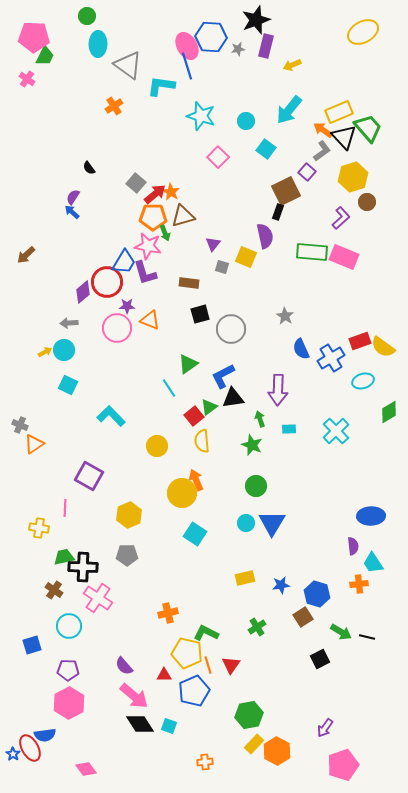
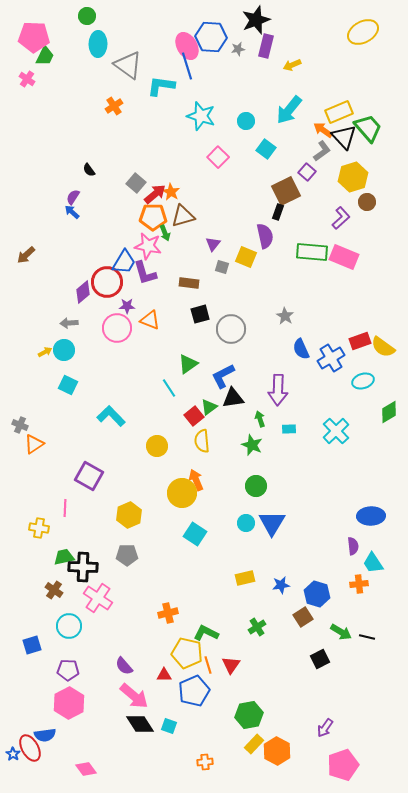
black semicircle at (89, 168): moved 2 px down
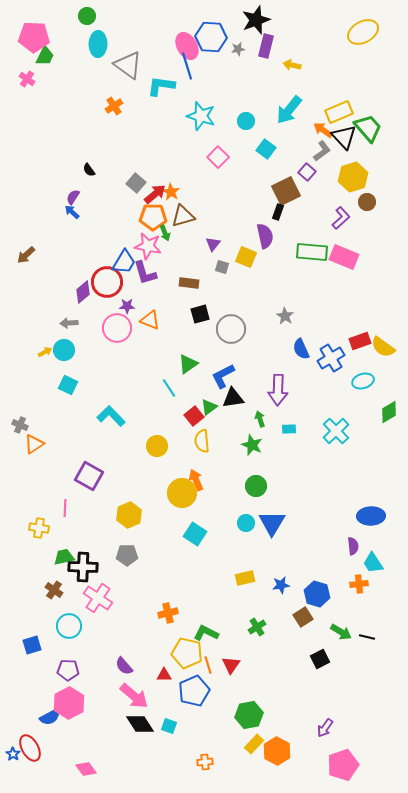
yellow arrow at (292, 65): rotated 36 degrees clockwise
blue semicircle at (45, 735): moved 5 px right, 18 px up; rotated 20 degrees counterclockwise
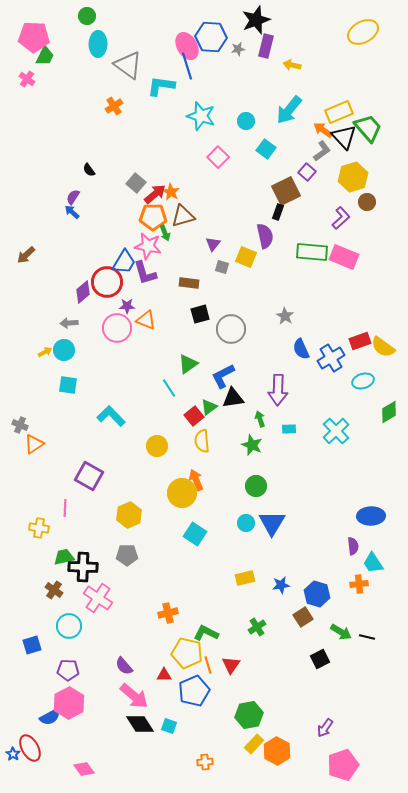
orange triangle at (150, 320): moved 4 px left
cyan square at (68, 385): rotated 18 degrees counterclockwise
pink diamond at (86, 769): moved 2 px left
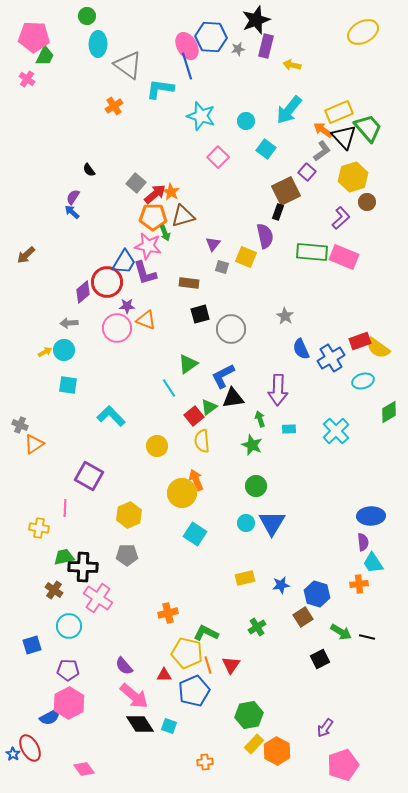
cyan L-shape at (161, 86): moved 1 px left, 3 px down
yellow semicircle at (383, 347): moved 5 px left, 1 px down
purple semicircle at (353, 546): moved 10 px right, 4 px up
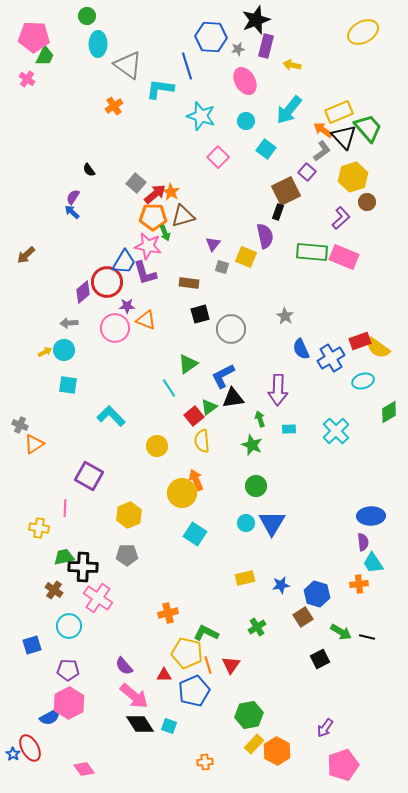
pink ellipse at (187, 46): moved 58 px right, 35 px down
pink circle at (117, 328): moved 2 px left
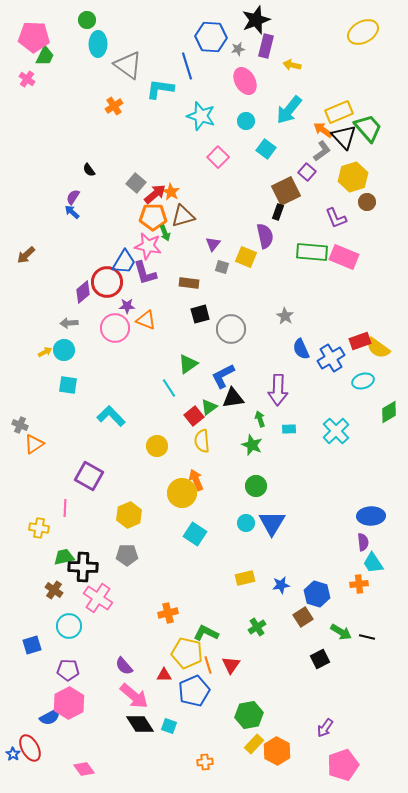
green circle at (87, 16): moved 4 px down
purple L-shape at (341, 218): moved 5 px left; rotated 110 degrees clockwise
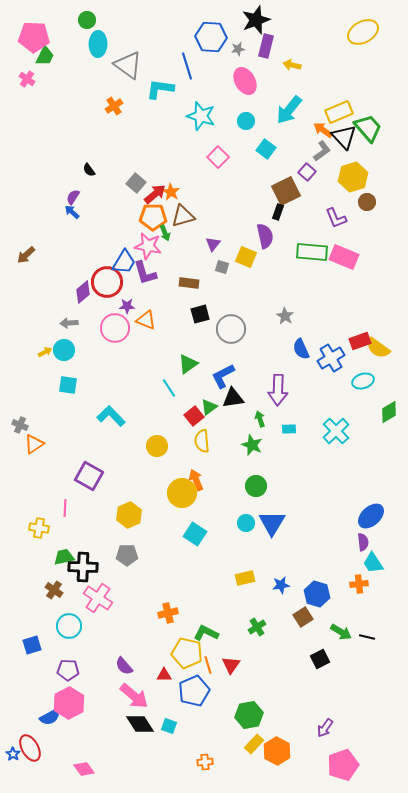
blue ellipse at (371, 516): rotated 40 degrees counterclockwise
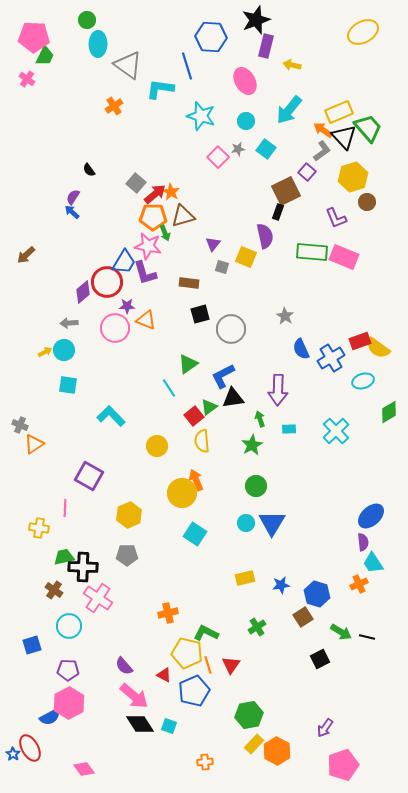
gray star at (238, 49): moved 100 px down
green star at (252, 445): rotated 20 degrees clockwise
orange cross at (359, 584): rotated 18 degrees counterclockwise
red triangle at (164, 675): rotated 28 degrees clockwise
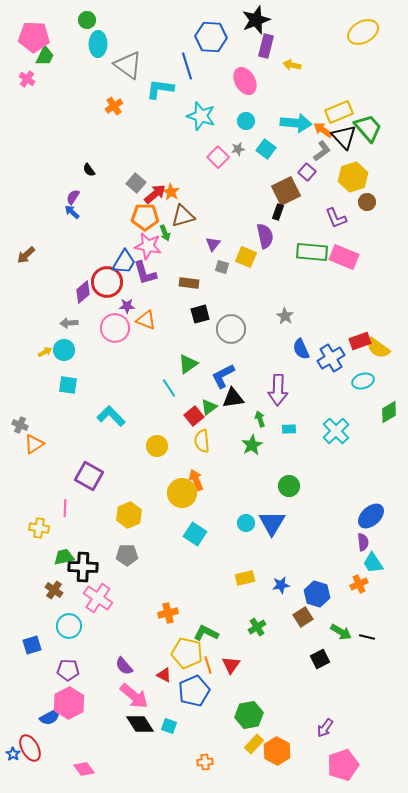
cyan arrow at (289, 110): moved 7 px right, 13 px down; rotated 124 degrees counterclockwise
orange pentagon at (153, 217): moved 8 px left
green circle at (256, 486): moved 33 px right
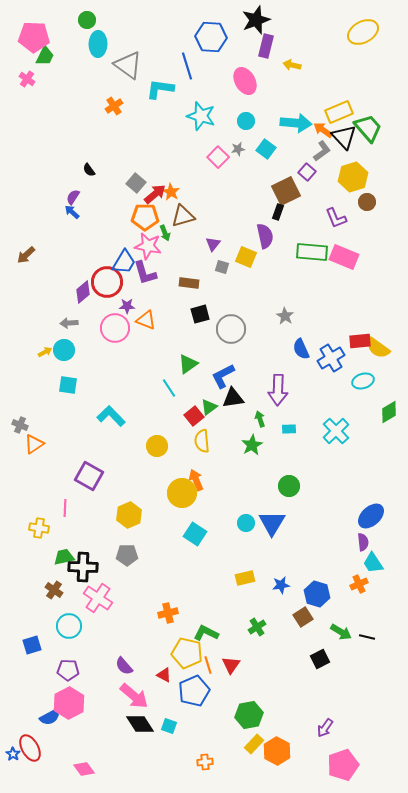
red rectangle at (360, 341): rotated 15 degrees clockwise
